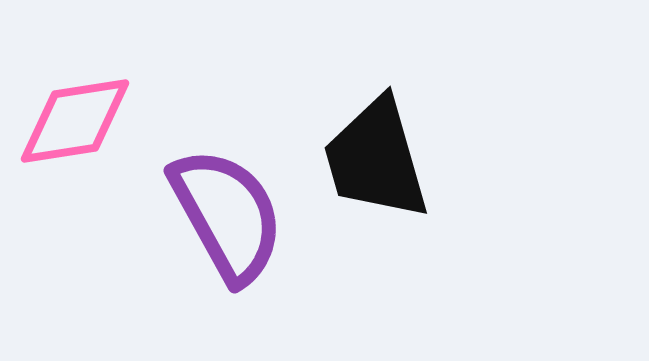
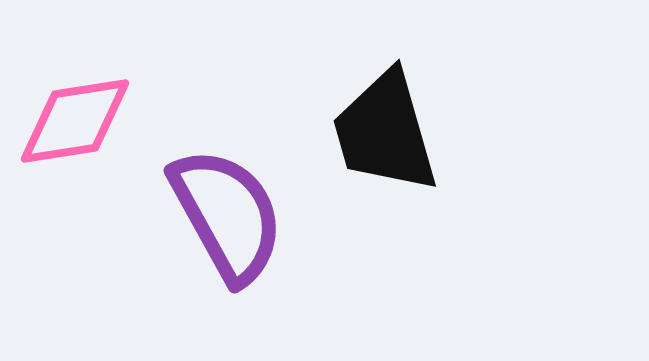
black trapezoid: moved 9 px right, 27 px up
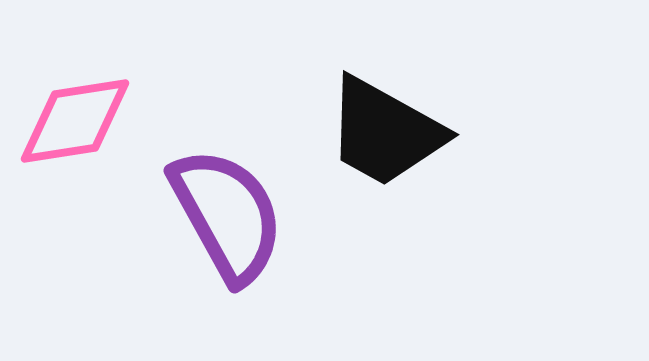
black trapezoid: rotated 45 degrees counterclockwise
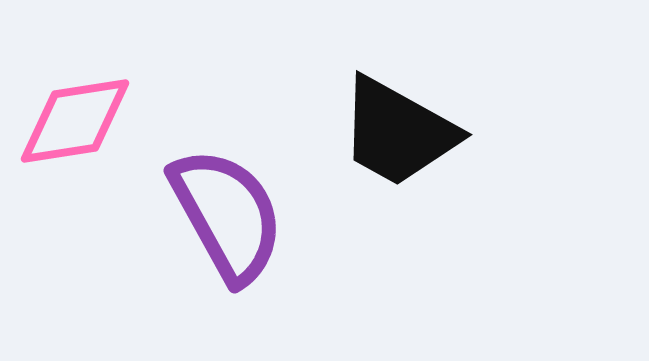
black trapezoid: moved 13 px right
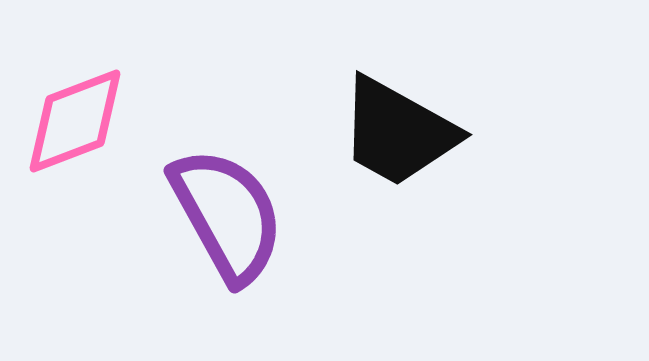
pink diamond: rotated 12 degrees counterclockwise
